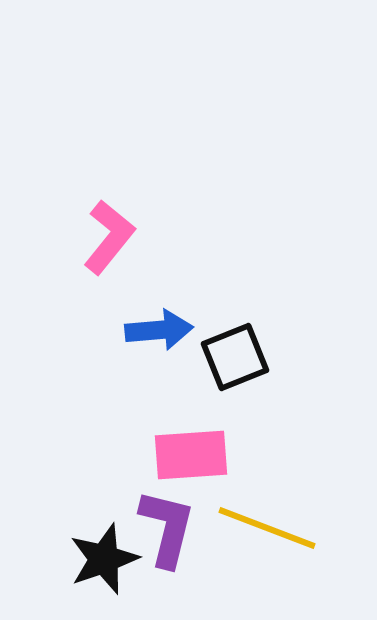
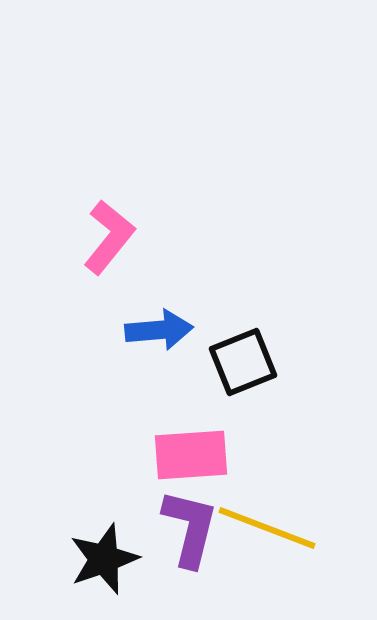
black square: moved 8 px right, 5 px down
purple L-shape: moved 23 px right
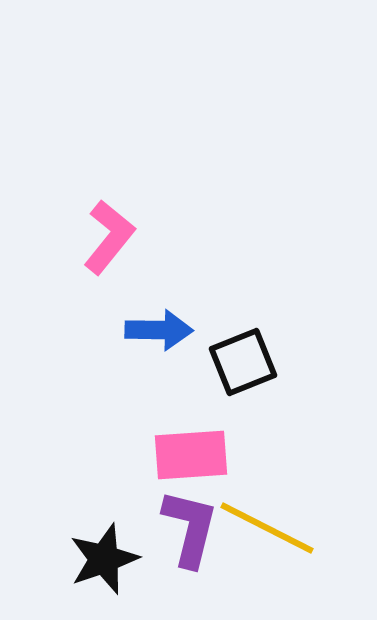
blue arrow: rotated 6 degrees clockwise
yellow line: rotated 6 degrees clockwise
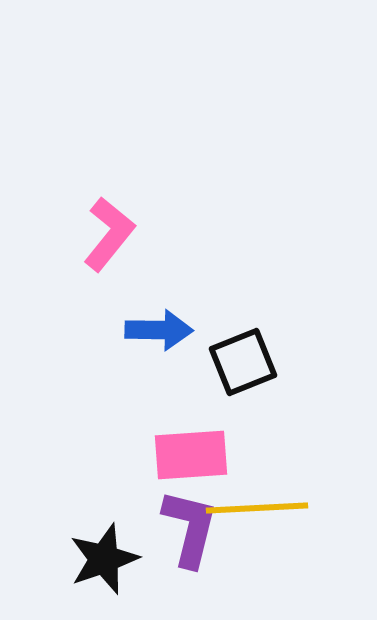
pink L-shape: moved 3 px up
yellow line: moved 10 px left, 20 px up; rotated 30 degrees counterclockwise
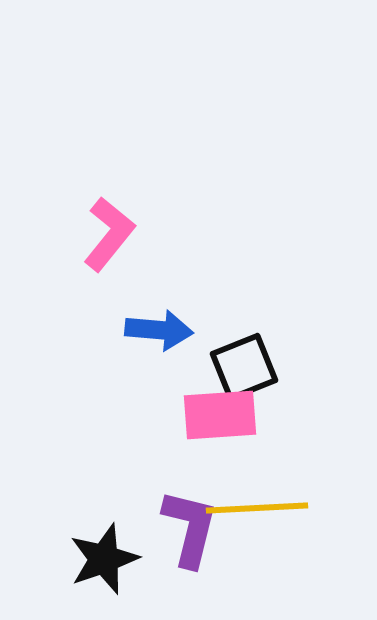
blue arrow: rotated 4 degrees clockwise
black square: moved 1 px right, 5 px down
pink rectangle: moved 29 px right, 40 px up
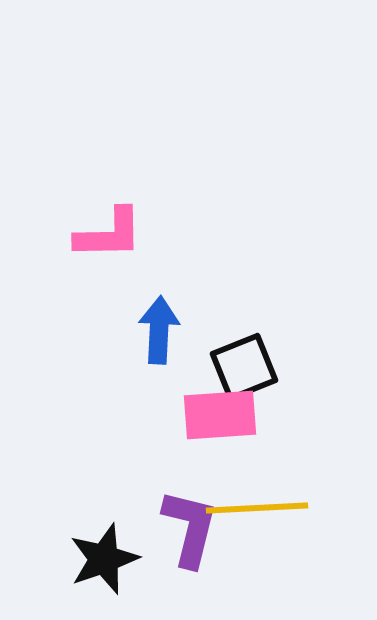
pink L-shape: rotated 50 degrees clockwise
blue arrow: rotated 92 degrees counterclockwise
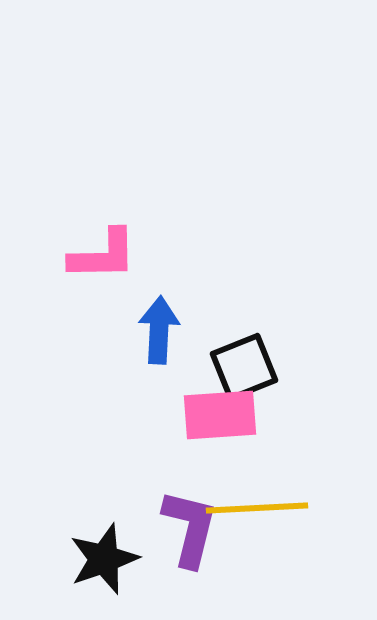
pink L-shape: moved 6 px left, 21 px down
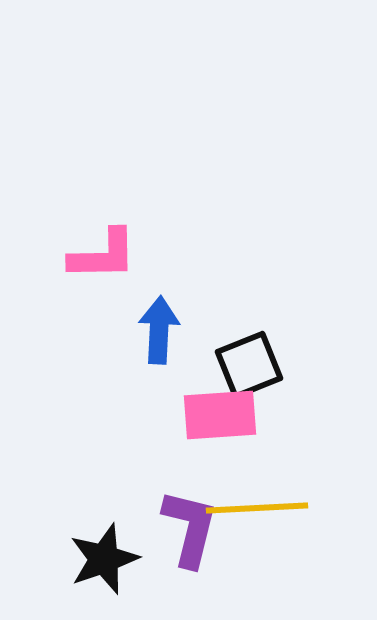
black square: moved 5 px right, 2 px up
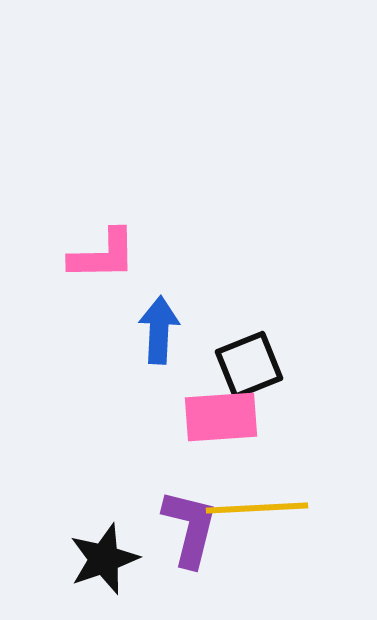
pink rectangle: moved 1 px right, 2 px down
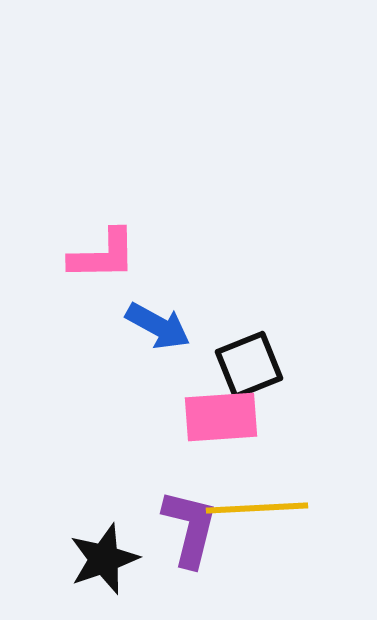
blue arrow: moved 1 px left, 4 px up; rotated 116 degrees clockwise
